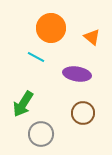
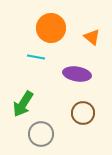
cyan line: rotated 18 degrees counterclockwise
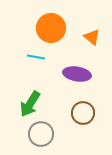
green arrow: moved 7 px right
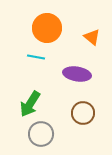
orange circle: moved 4 px left
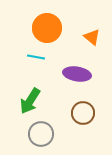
green arrow: moved 3 px up
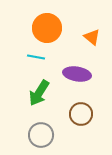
green arrow: moved 9 px right, 8 px up
brown circle: moved 2 px left, 1 px down
gray circle: moved 1 px down
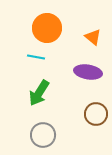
orange triangle: moved 1 px right
purple ellipse: moved 11 px right, 2 px up
brown circle: moved 15 px right
gray circle: moved 2 px right
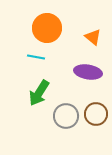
gray circle: moved 23 px right, 19 px up
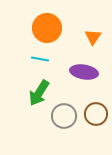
orange triangle: rotated 24 degrees clockwise
cyan line: moved 4 px right, 2 px down
purple ellipse: moved 4 px left
gray circle: moved 2 px left
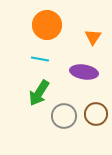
orange circle: moved 3 px up
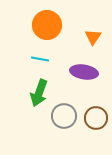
green arrow: rotated 12 degrees counterclockwise
brown circle: moved 4 px down
